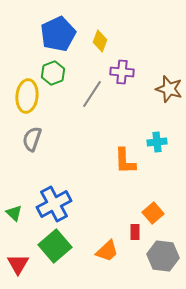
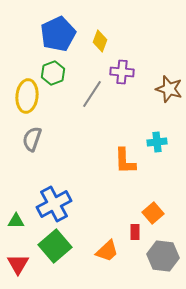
green triangle: moved 2 px right, 8 px down; rotated 42 degrees counterclockwise
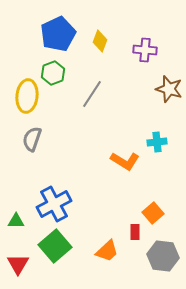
purple cross: moved 23 px right, 22 px up
orange L-shape: rotated 56 degrees counterclockwise
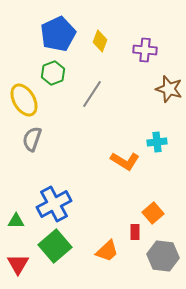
yellow ellipse: moved 3 px left, 4 px down; rotated 36 degrees counterclockwise
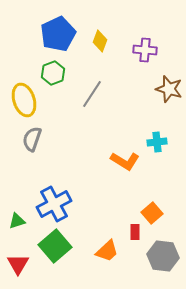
yellow ellipse: rotated 12 degrees clockwise
orange square: moved 1 px left
green triangle: moved 1 px right; rotated 18 degrees counterclockwise
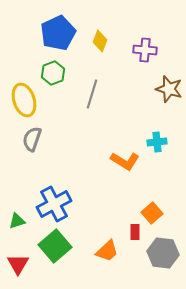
blue pentagon: moved 1 px up
gray line: rotated 16 degrees counterclockwise
gray hexagon: moved 3 px up
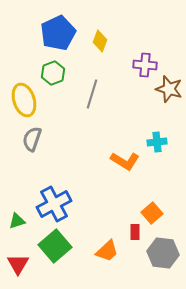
purple cross: moved 15 px down
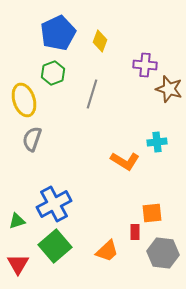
orange square: rotated 35 degrees clockwise
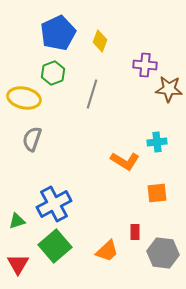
brown star: rotated 12 degrees counterclockwise
yellow ellipse: moved 2 px up; rotated 60 degrees counterclockwise
orange square: moved 5 px right, 20 px up
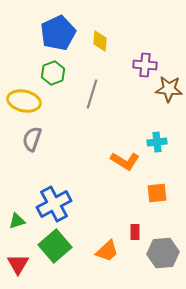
yellow diamond: rotated 15 degrees counterclockwise
yellow ellipse: moved 3 px down
gray hexagon: rotated 12 degrees counterclockwise
